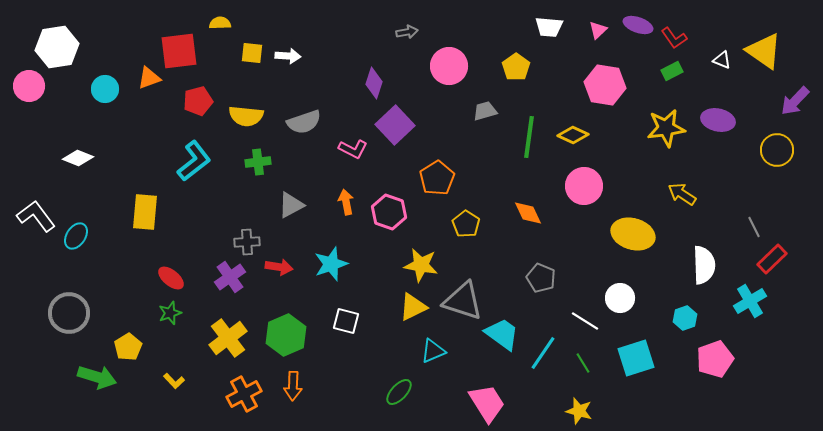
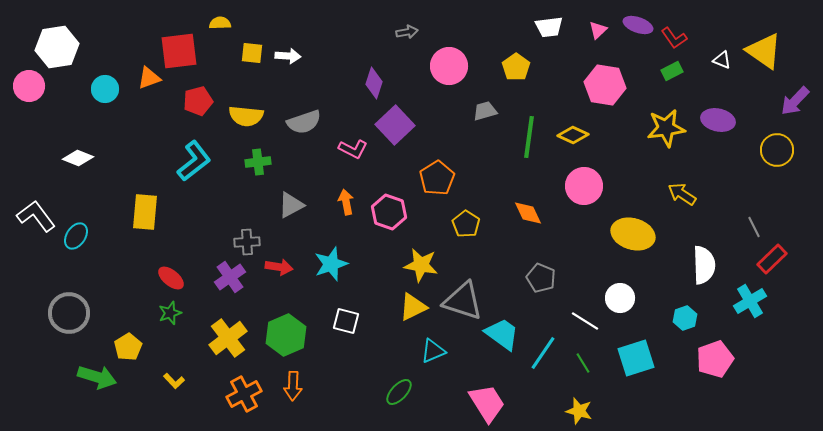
white trapezoid at (549, 27): rotated 12 degrees counterclockwise
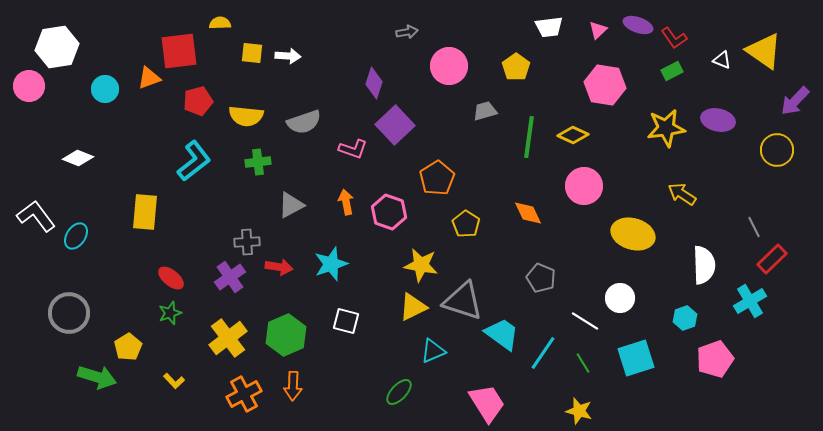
pink L-shape at (353, 149): rotated 8 degrees counterclockwise
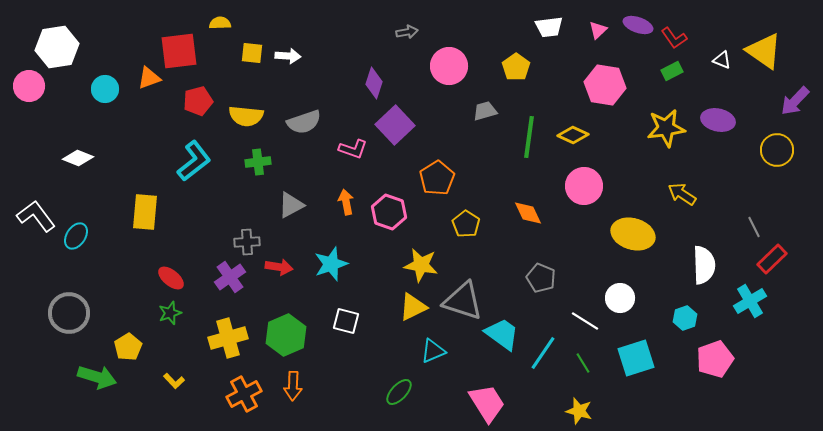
yellow cross at (228, 338): rotated 21 degrees clockwise
